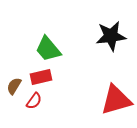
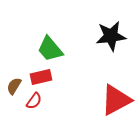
green trapezoid: moved 2 px right
red triangle: rotated 12 degrees counterclockwise
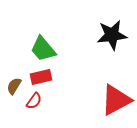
black star: moved 1 px right, 1 px up
green trapezoid: moved 7 px left
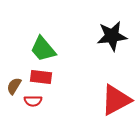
black star: moved 1 px down
red rectangle: rotated 20 degrees clockwise
red semicircle: moved 1 px left; rotated 54 degrees clockwise
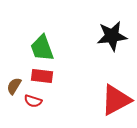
green trapezoid: moved 1 px left, 1 px up; rotated 20 degrees clockwise
red rectangle: moved 1 px right, 1 px up
red semicircle: rotated 18 degrees clockwise
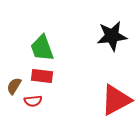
red semicircle: rotated 24 degrees counterclockwise
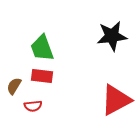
red semicircle: moved 5 px down
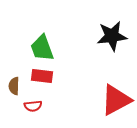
brown semicircle: rotated 30 degrees counterclockwise
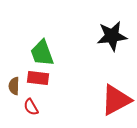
green trapezoid: moved 5 px down
red rectangle: moved 4 px left, 2 px down
red semicircle: moved 2 px left, 1 px down; rotated 66 degrees clockwise
